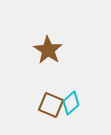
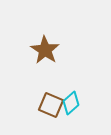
brown star: moved 3 px left
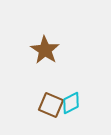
cyan diamond: rotated 15 degrees clockwise
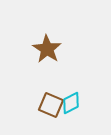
brown star: moved 2 px right, 1 px up
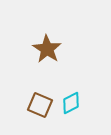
brown square: moved 11 px left
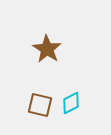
brown square: rotated 10 degrees counterclockwise
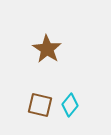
cyan diamond: moved 1 px left, 2 px down; rotated 25 degrees counterclockwise
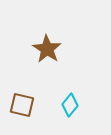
brown square: moved 18 px left
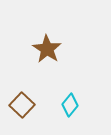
brown square: rotated 30 degrees clockwise
